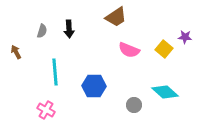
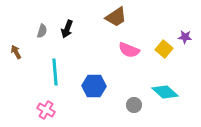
black arrow: moved 2 px left; rotated 24 degrees clockwise
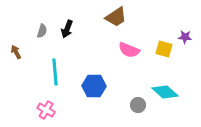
yellow square: rotated 24 degrees counterclockwise
gray circle: moved 4 px right
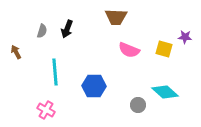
brown trapezoid: rotated 35 degrees clockwise
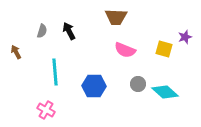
black arrow: moved 2 px right, 2 px down; rotated 132 degrees clockwise
purple star: rotated 24 degrees counterclockwise
pink semicircle: moved 4 px left
gray circle: moved 21 px up
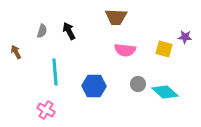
purple star: rotated 24 degrees clockwise
pink semicircle: rotated 15 degrees counterclockwise
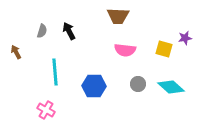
brown trapezoid: moved 2 px right, 1 px up
purple star: moved 1 px down; rotated 16 degrees counterclockwise
cyan diamond: moved 6 px right, 5 px up
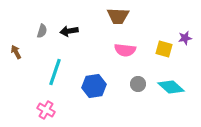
black arrow: rotated 72 degrees counterclockwise
cyan line: rotated 24 degrees clockwise
blue hexagon: rotated 10 degrees counterclockwise
